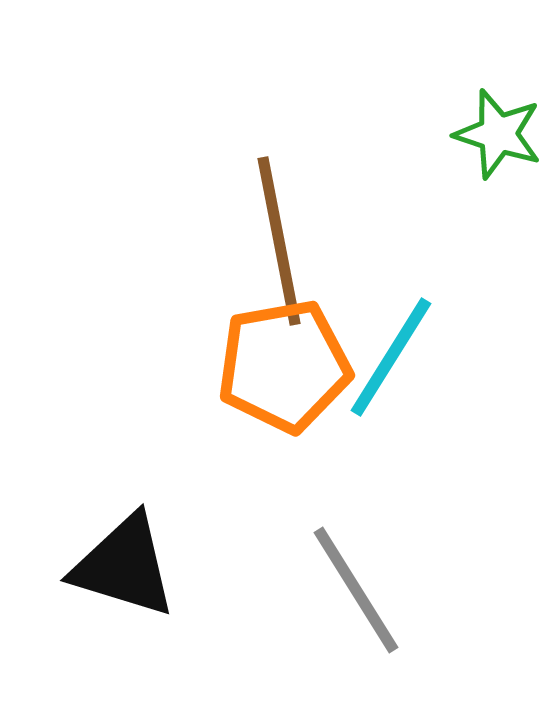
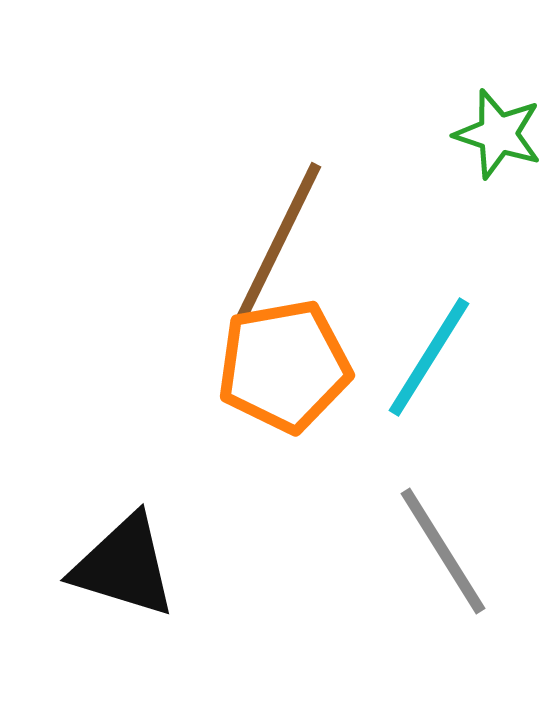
brown line: rotated 37 degrees clockwise
cyan line: moved 38 px right
gray line: moved 87 px right, 39 px up
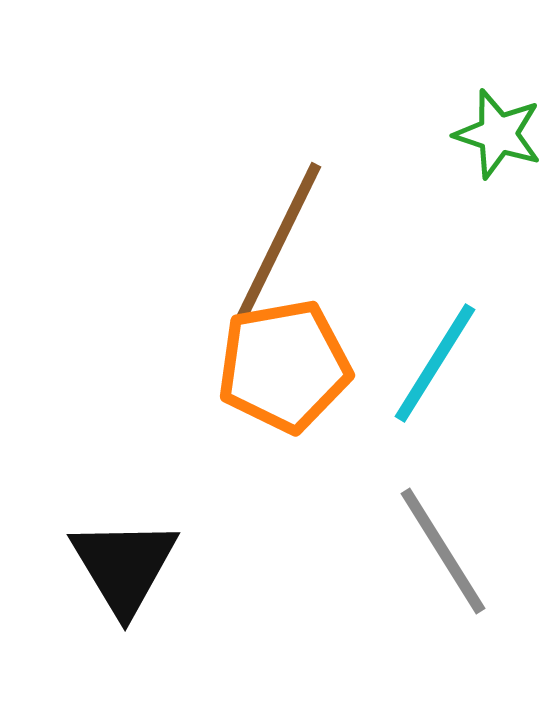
cyan line: moved 6 px right, 6 px down
black triangle: rotated 42 degrees clockwise
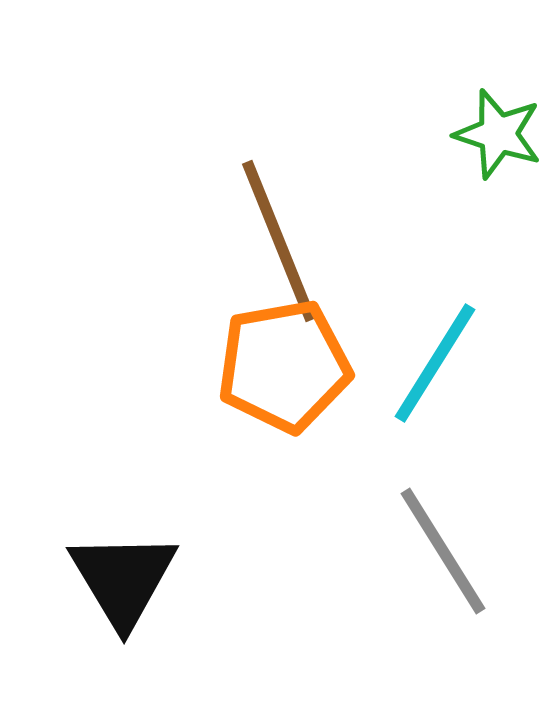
brown line: rotated 48 degrees counterclockwise
black triangle: moved 1 px left, 13 px down
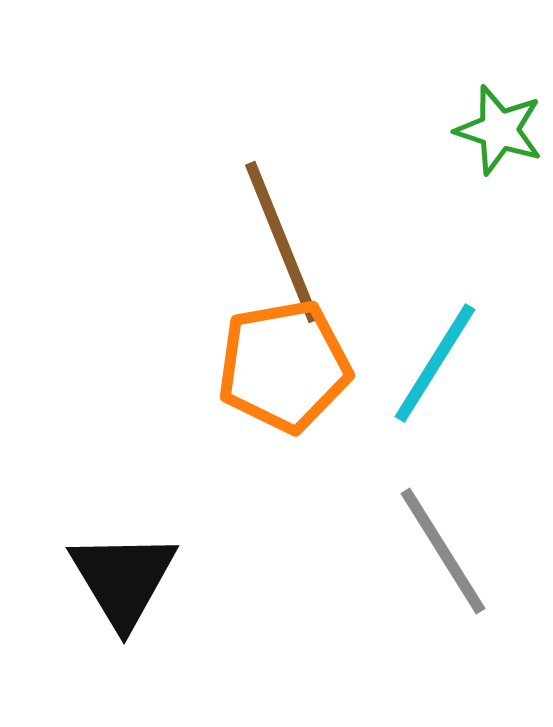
green star: moved 1 px right, 4 px up
brown line: moved 3 px right, 1 px down
